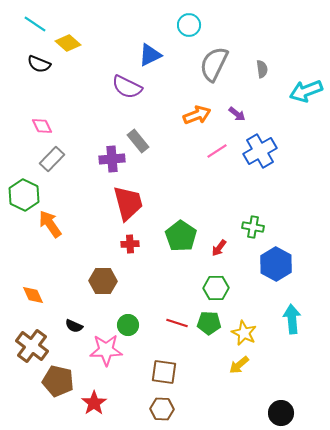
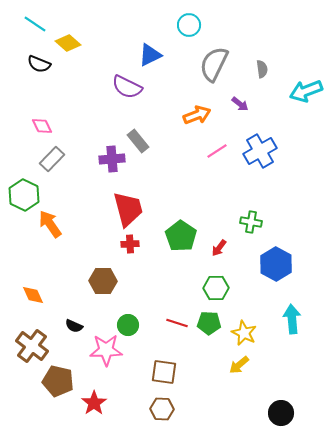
purple arrow at (237, 114): moved 3 px right, 10 px up
red trapezoid at (128, 203): moved 6 px down
green cross at (253, 227): moved 2 px left, 5 px up
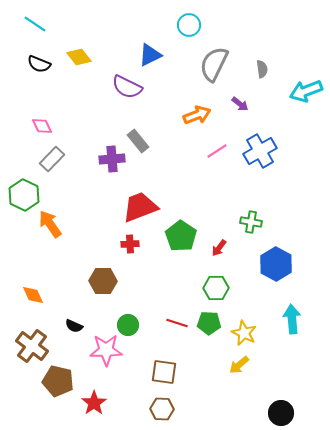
yellow diamond at (68, 43): moved 11 px right, 14 px down; rotated 10 degrees clockwise
red trapezoid at (128, 209): moved 12 px right, 2 px up; rotated 96 degrees counterclockwise
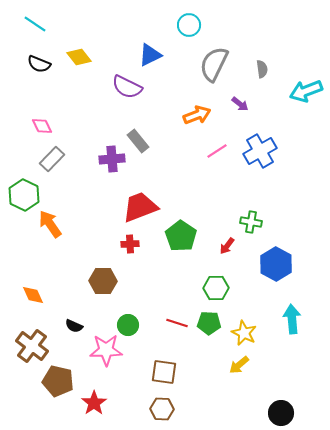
red arrow at (219, 248): moved 8 px right, 2 px up
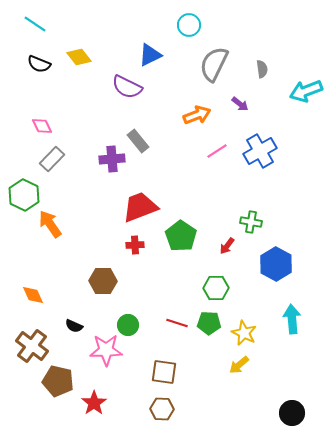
red cross at (130, 244): moved 5 px right, 1 px down
black circle at (281, 413): moved 11 px right
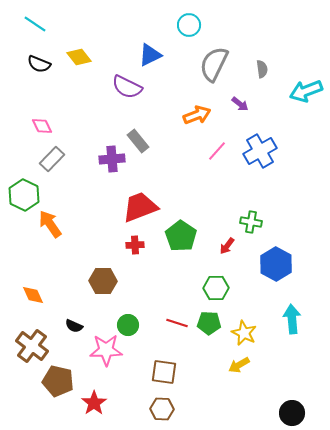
pink line at (217, 151): rotated 15 degrees counterclockwise
yellow arrow at (239, 365): rotated 10 degrees clockwise
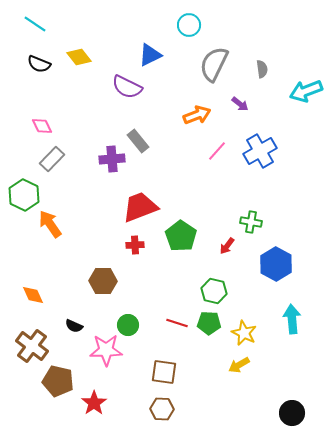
green hexagon at (216, 288): moved 2 px left, 3 px down; rotated 15 degrees clockwise
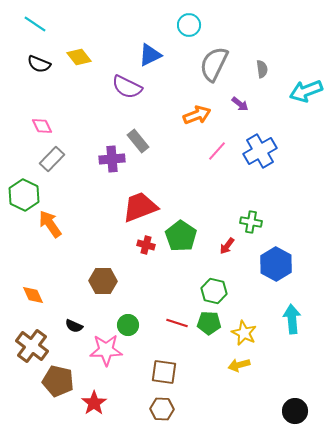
red cross at (135, 245): moved 11 px right; rotated 18 degrees clockwise
yellow arrow at (239, 365): rotated 15 degrees clockwise
black circle at (292, 413): moved 3 px right, 2 px up
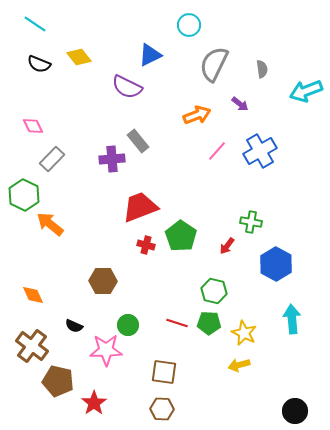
pink diamond at (42, 126): moved 9 px left
orange arrow at (50, 224): rotated 16 degrees counterclockwise
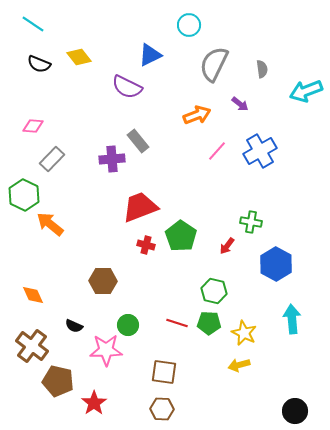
cyan line at (35, 24): moved 2 px left
pink diamond at (33, 126): rotated 60 degrees counterclockwise
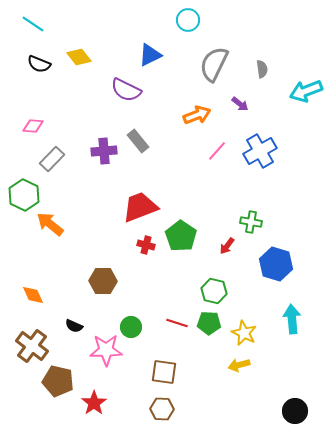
cyan circle at (189, 25): moved 1 px left, 5 px up
purple semicircle at (127, 87): moved 1 px left, 3 px down
purple cross at (112, 159): moved 8 px left, 8 px up
blue hexagon at (276, 264): rotated 12 degrees counterclockwise
green circle at (128, 325): moved 3 px right, 2 px down
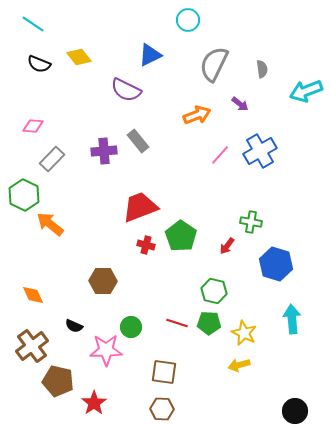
pink line at (217, 151): moved 3 px right, 4 px down
brown cross at (32, 346): rotated 16 degrees clockwise
